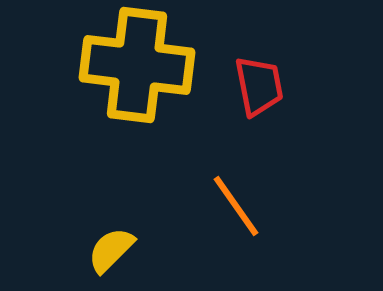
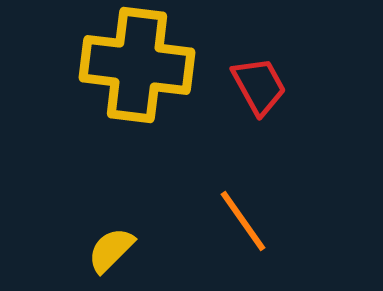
red trapezoid: rotated 18 degrees counterclockwise
orange line: moved 7 px right, 15 px down
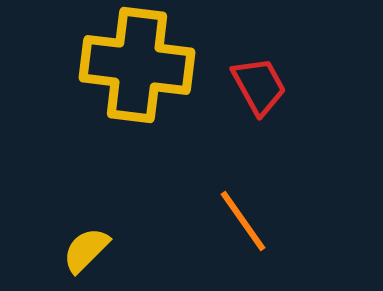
yellow semicircle: moved 25 px left
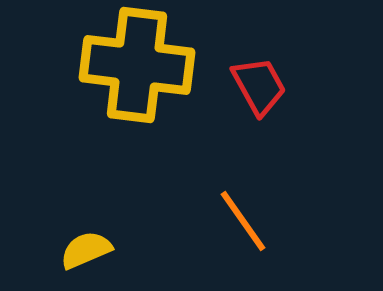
yellow semicircle: rotated 22 degrees clockwise
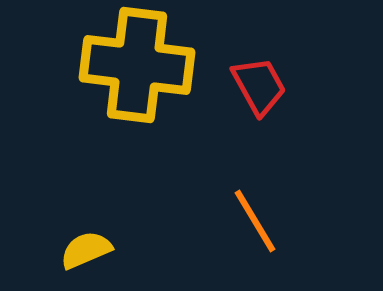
orange line: moved 12 px right; rotated 4 degrees clockwise
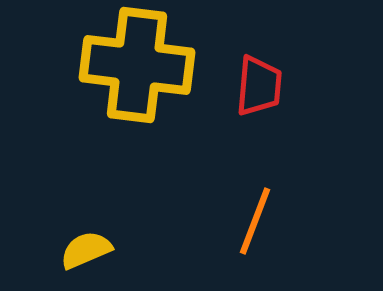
red trapezoid: rotated 34 degrees clockwise
orange line: rotated 52 degrees clockwise
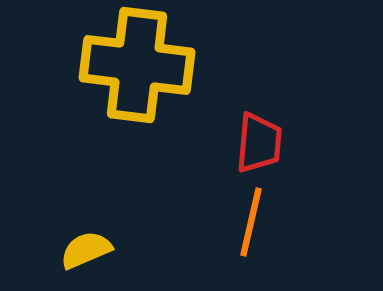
red trapezoid: moved 57 px down
orange line: moved 4 px left, 1 px down; rotated 8 degrees counterclockwise
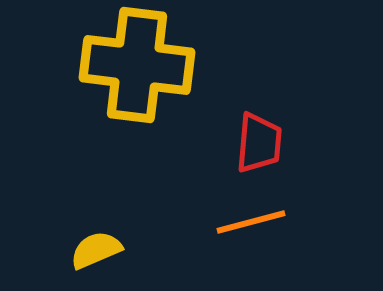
orange line: rotated 62 degrees clockwise
yellow semicircle: moved 10 px right
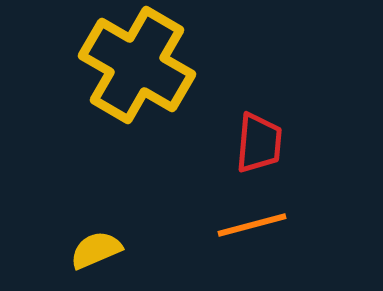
yellow cross: rotated 23 degrees clockwise
orange line: moved 1 px right, 3 px down
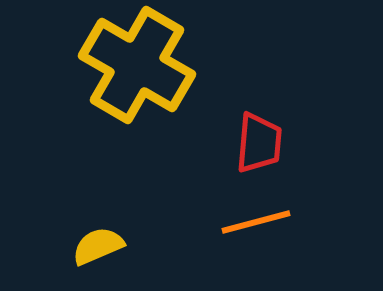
orange line: moved 4 px right, 3 px up
yellow semicircle: moved 2 px right, 4 px up
